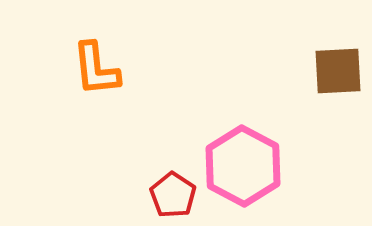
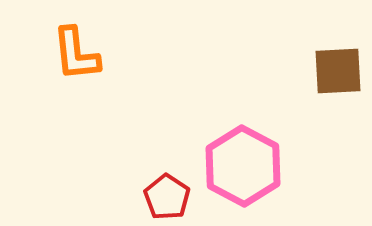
orange L-shape: moved 20 px left, 15 px up
red pentagon: moved 6 px left, 2 px down
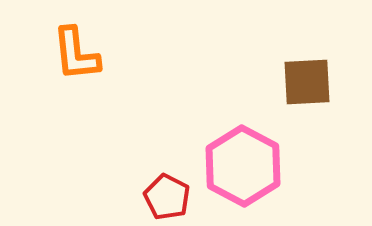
brown square: moved 31 px left, 11 px down
red pentagon: rotated 6 degrees counterclockwise
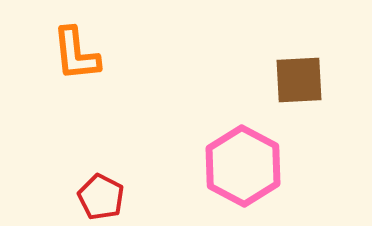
brown square: moved 8 px left, 2 px up
red pentagon: moved 66 px left
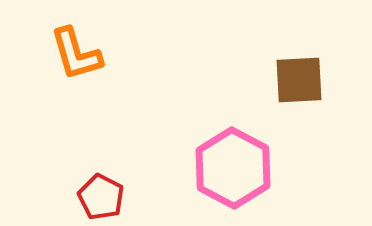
orange L-shape: rotated 10 degrees counterclockwise
pink hexagon: moved 10 px left, 2 px down
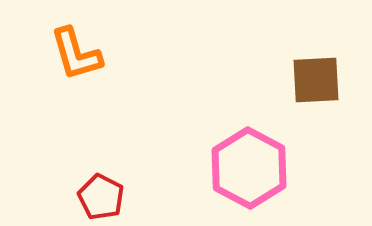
brown square: moved 17 px right
pink hexagon: moved 16 px right
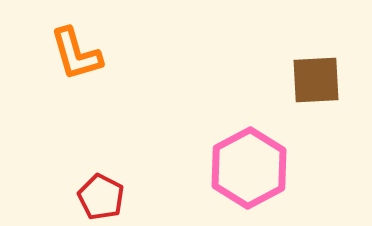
pink hexagon: rotated 4 degrees clockwise
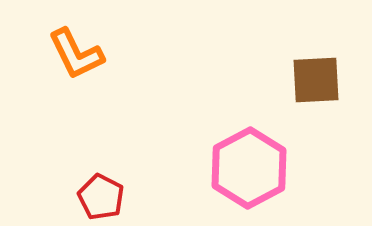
orange L-shape: rotated 10 degrees counterclockwise
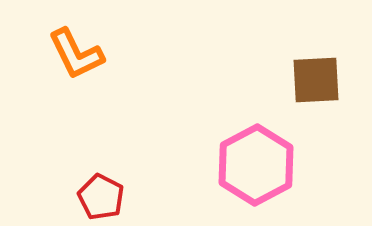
pink hexagon: moved 7 px right, 3 px up
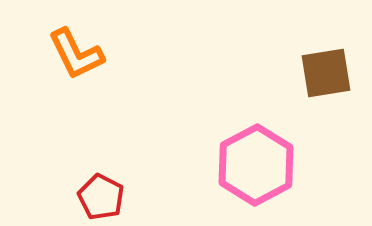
brown square: moved 10 px right, 7 px up; rotated 6 degrees counterclockwise
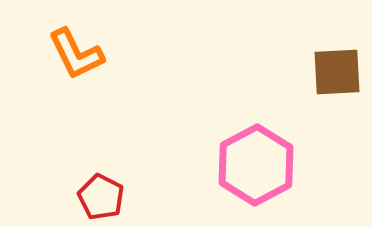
brown square: moved 11 px right, 1 px up; rotated 6 degrees clockwise
